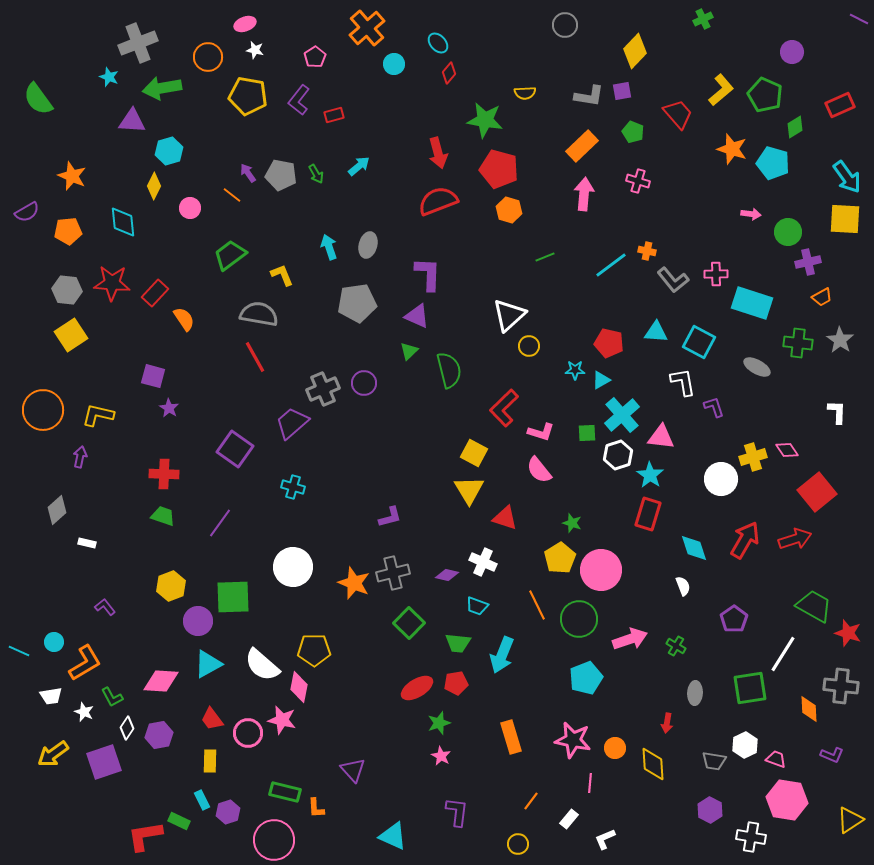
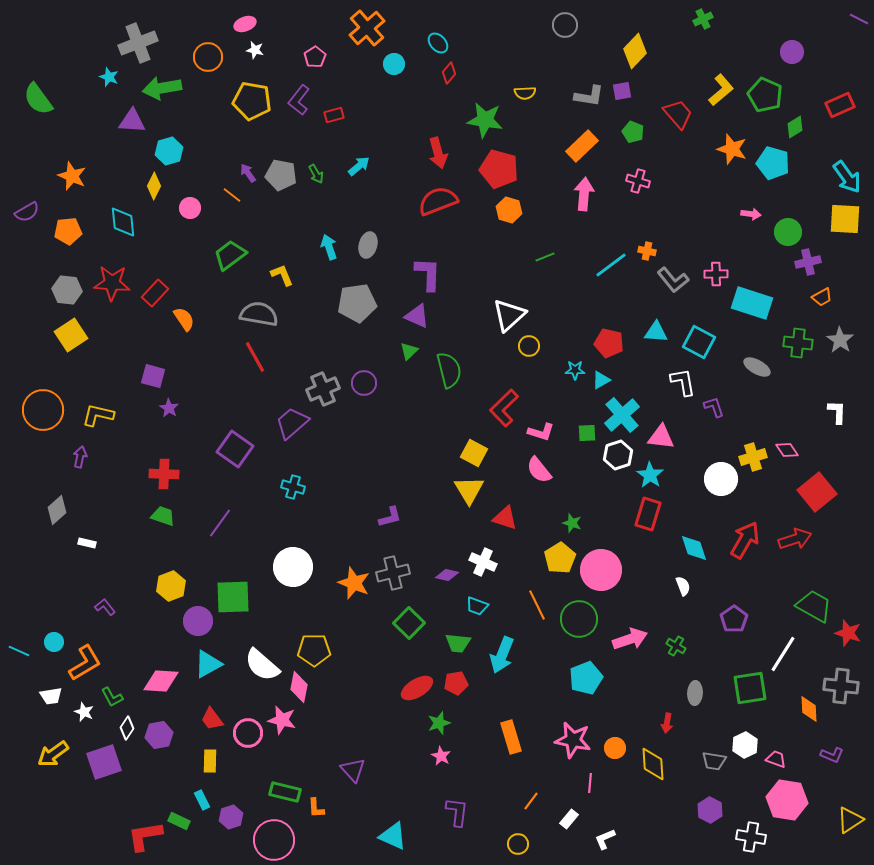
yellow pentagon at (248, 96): moved 4 px right, 5 px down
purple hexagon at (228, 812): moved 3 px right, 5 px down
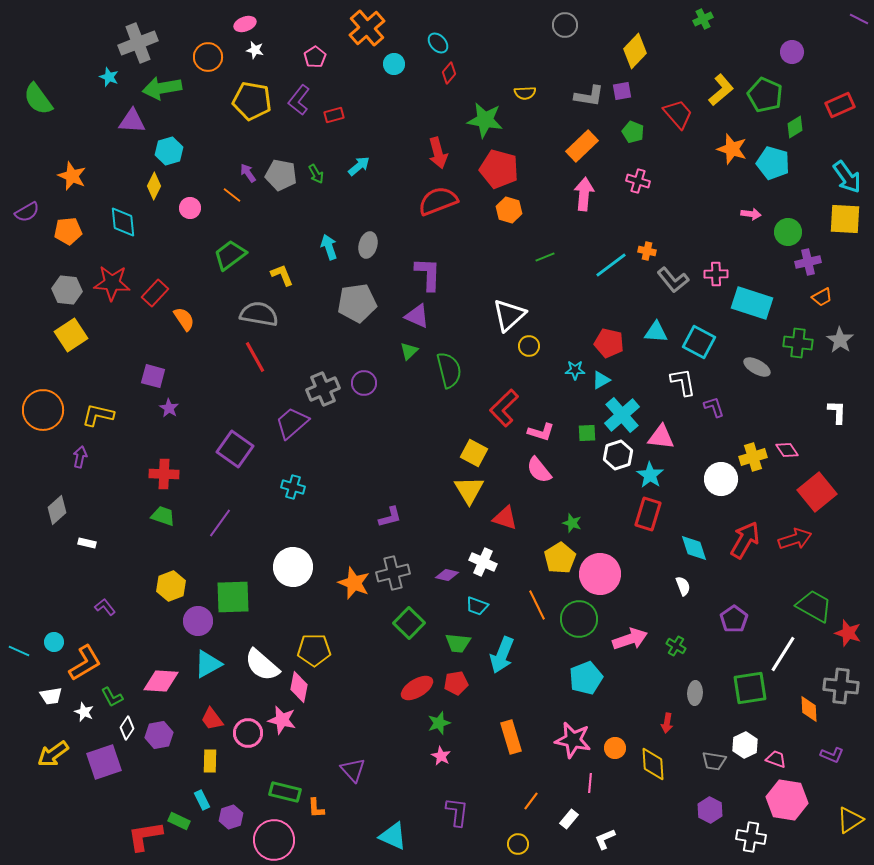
pink circle at (601, 570): moved 1 px left, 4 px down
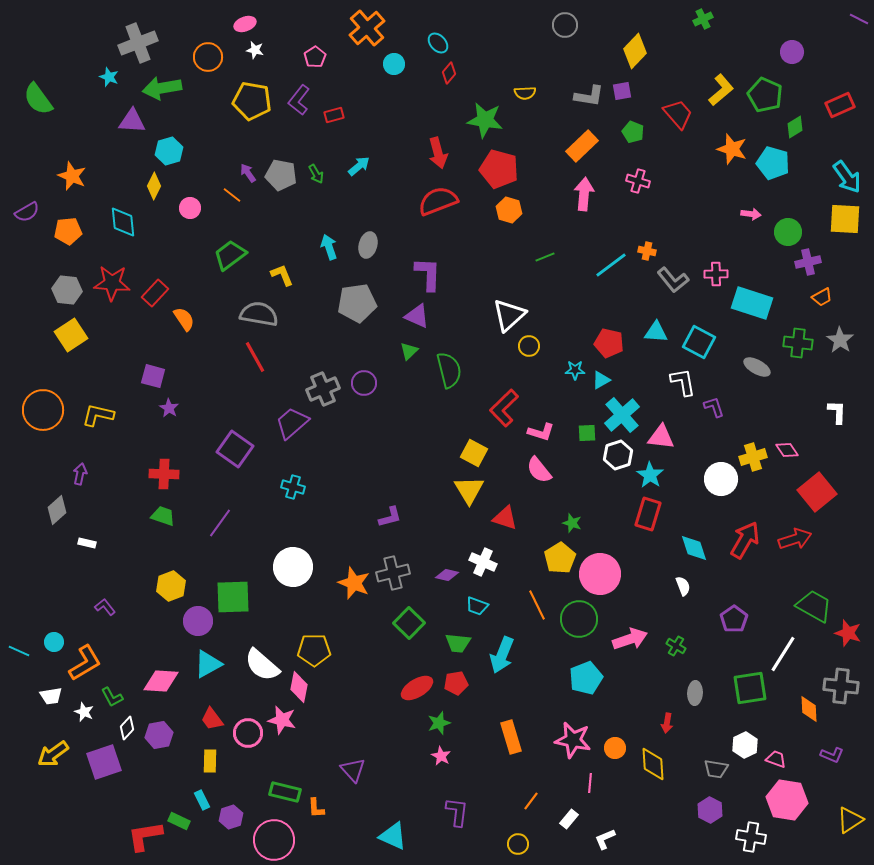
purple arrow at (80, 457): moved 17 px down
white diamond at (127, 728): rotated 10 degrees clockwise
gray trapezoid at (714, 761): moved 2 px right, 8 px down
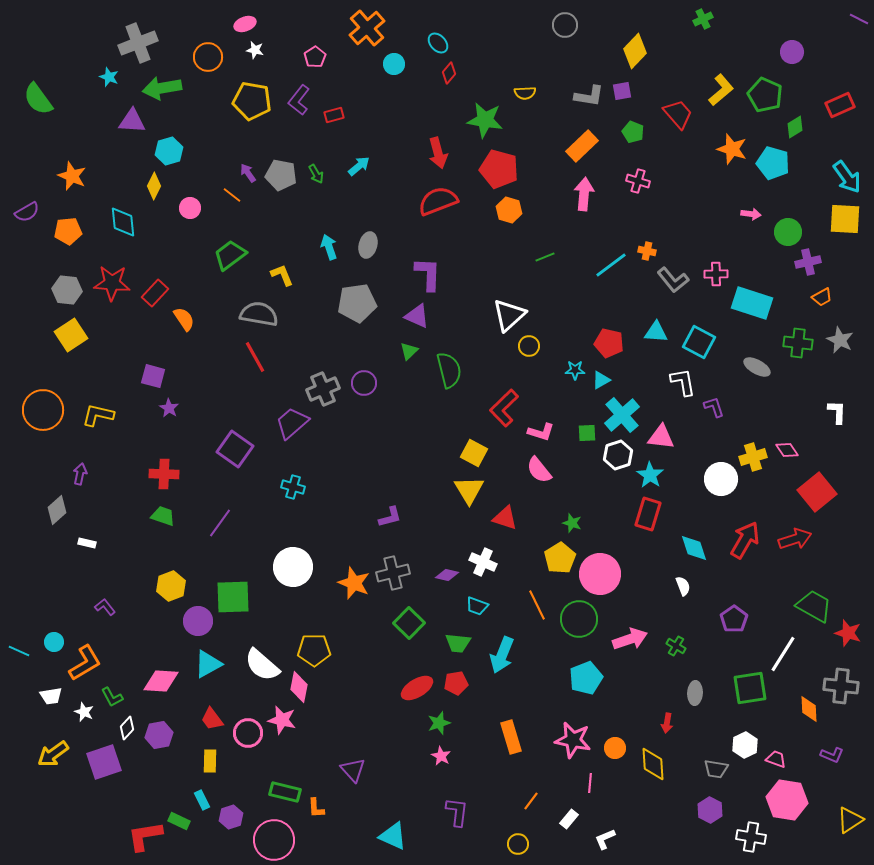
gray star at (840, 340): rotated 8 degrees counterclockwise
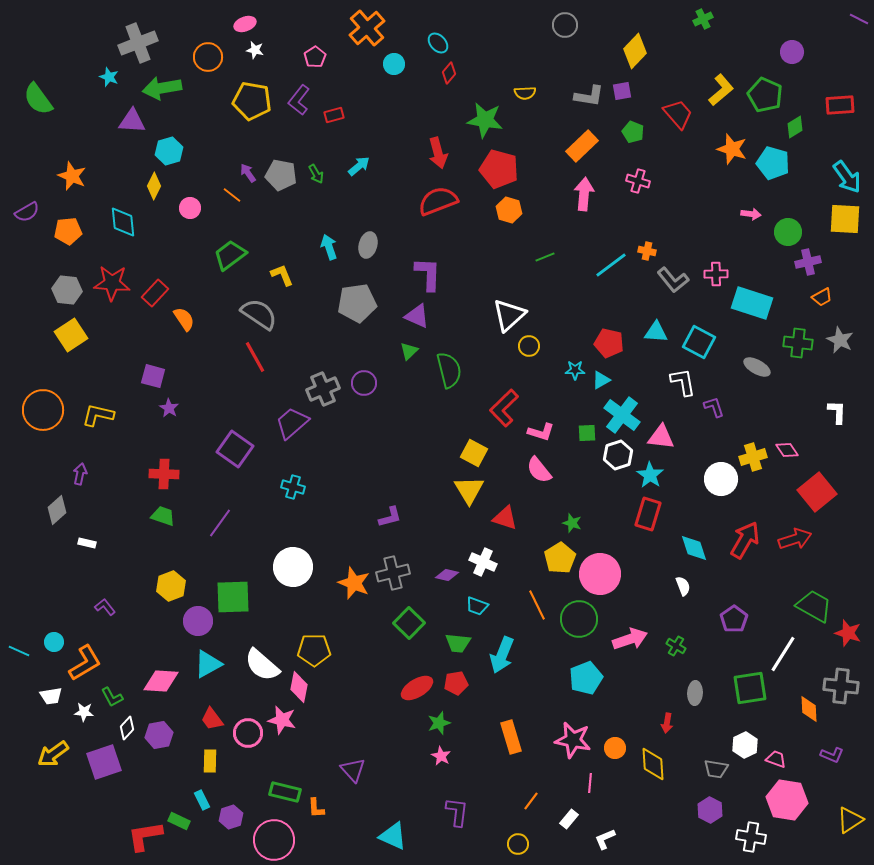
red rectangle at (840, 105): rotated 20 degrees clockwise
gray semicircle at (259, 314): rotated 24 degrees clockwise
cyan cross at (622, 415): rotated 12 degrees counterclockwise
white star at (84, 712): rotated 18 degrees counterclockwise
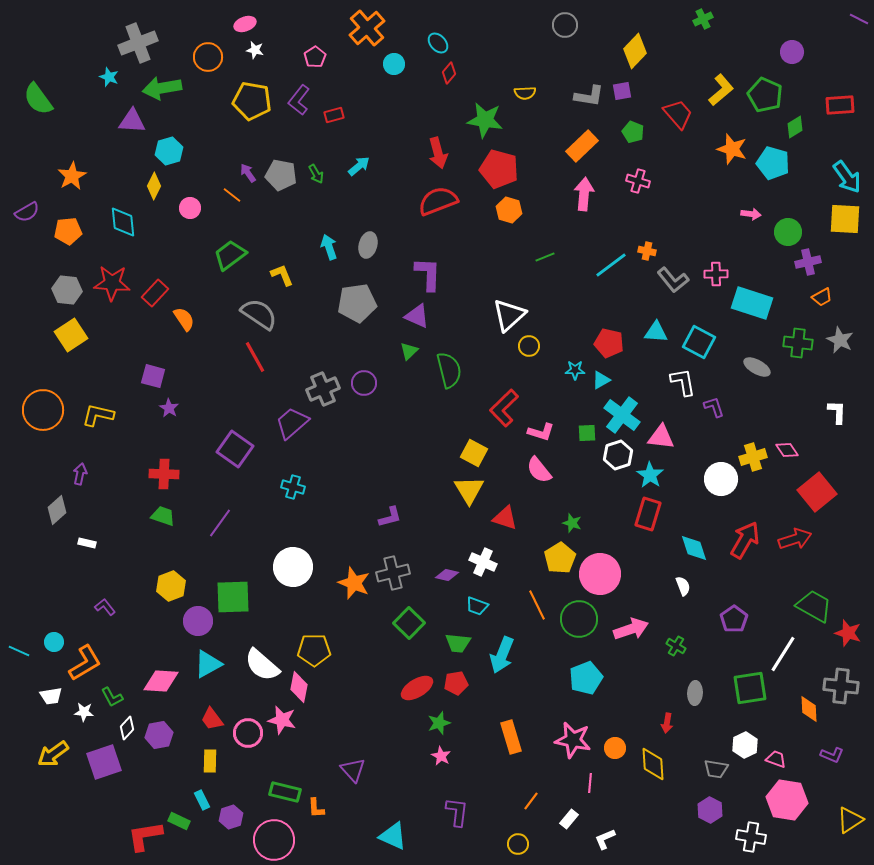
orange star at (72, 176): rotated 20 degrees clockwise
pink arrow at (630, 639): moved 1 px right, 10 px up
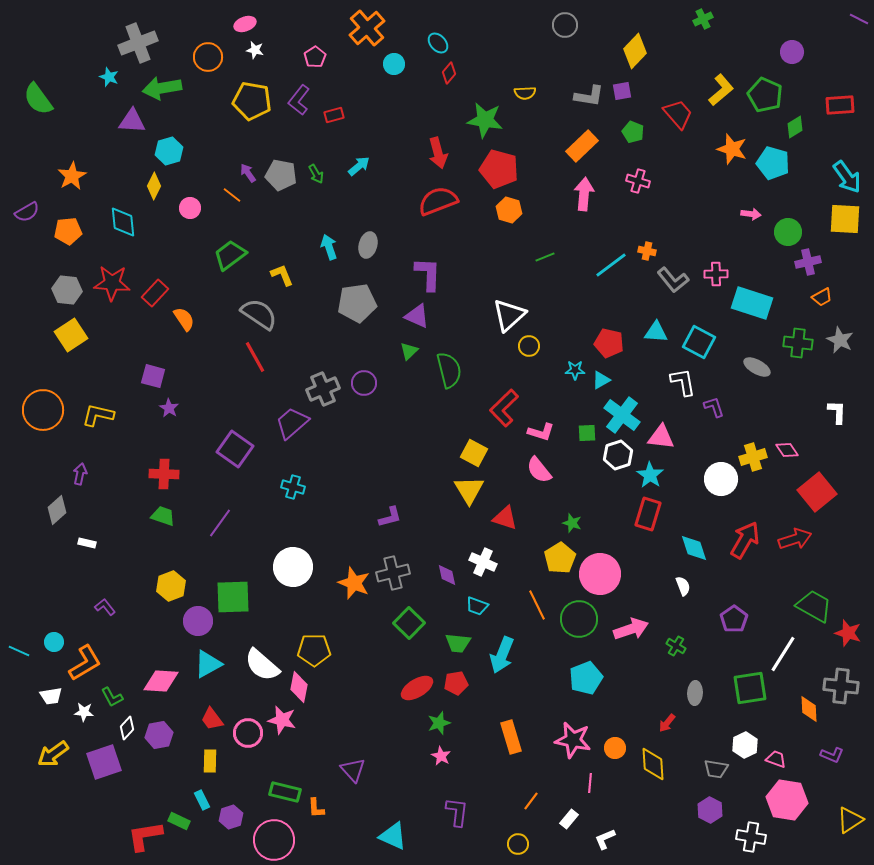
purple diamond at (447, 575): rotated 65 degrees clockwise
red arrow at (667, 723): rotated 30 degrees clockwise
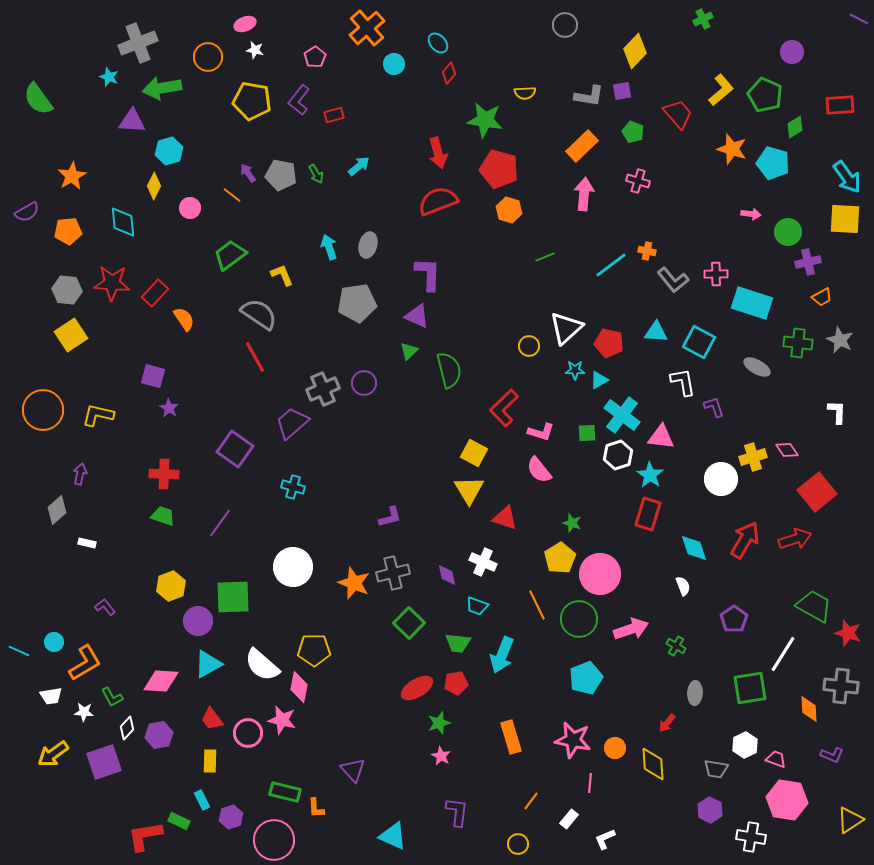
white triangle at (509, 315): moved 57 px right, 13 px down
cyan triangle at (601, 380): moved 2 px left
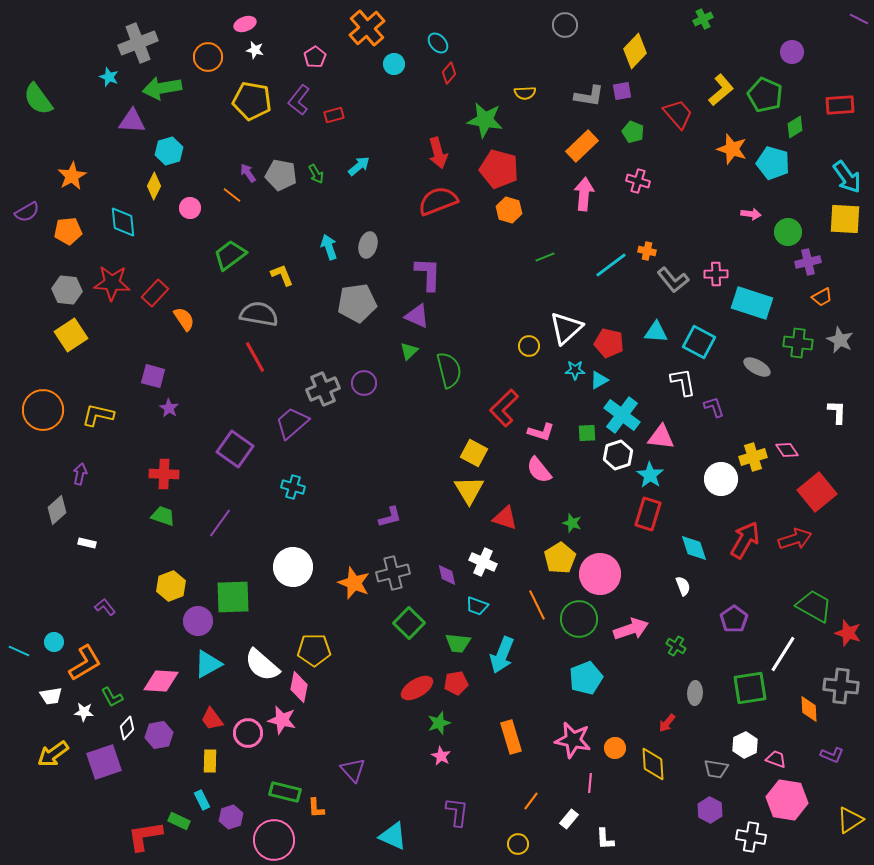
gray semicircle at (259, 314): rotated 24 degrees counterclockwise
white L-shape at (605, 839): rotated 70 degrees counterclockwise
